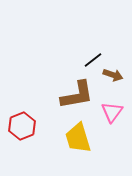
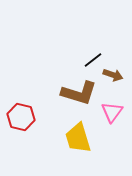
brown L-shape: moved 2 px right, 2 px up; rotated 27 degrees clockwise
red hexagon: moved 1 px left, 9 px up; rotated 24 degrees counterclockwise
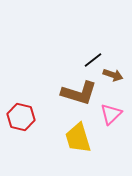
pink triangle: moved 1 px left, 2 px down; rotated 10 degrees clockwise
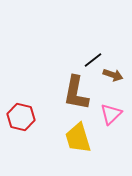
brown L-shape: moved 3 px left; rotated 84 degrees clockwise
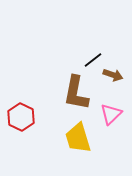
red hexagon: rotated 12 degrees clockwise
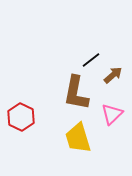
black line: moved 2 px left
brown arrow: rotated 60 degrees counterclockwise
pink triangle: moved 1 px right
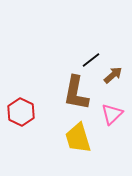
red hexagon: moved 5 px up
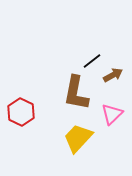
black line: moved 1 px right, 1 px down
brown arrow: rotated 12 degrees clockwise
yellow trapezoid: rotated 60 degrees clockwise
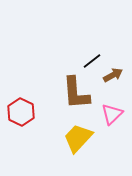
brown L-shape: rotated 15 degrees counterclockwise
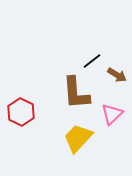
brown arrow: moved 4 px right; rotated 60 degrees clockwise
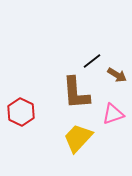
pink triangle: moved 1 px right; rotated 25 degrees clockwise
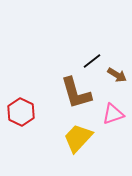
brown L-shape: rotated 12 degrees counterclockwise
